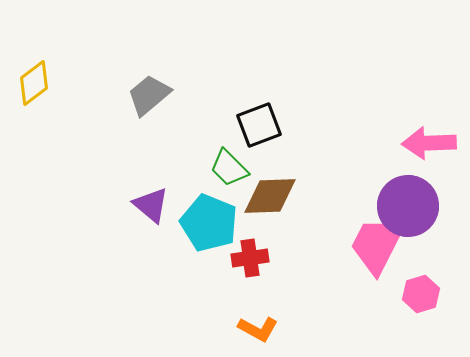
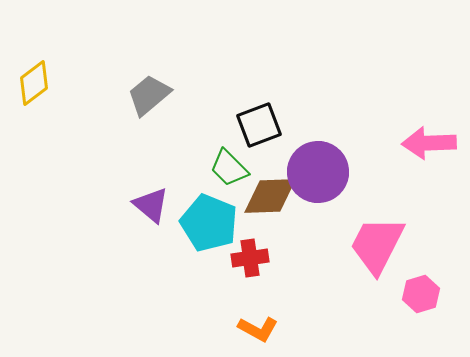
purple circle: moved 90 px left, 34 px up
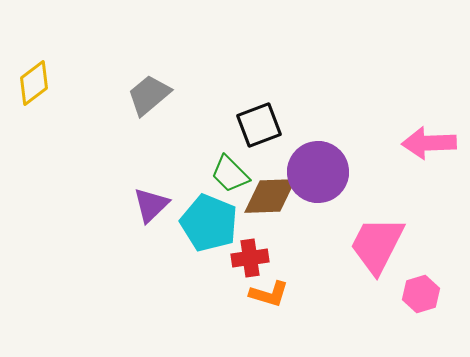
green trapezoid: moved 1 px right, 6 px down
purple triangle: rotated 36 degrees clockwise
orange L-shape: moved 11 px right, 35 px up; rotated 12 degrees counterclockwise
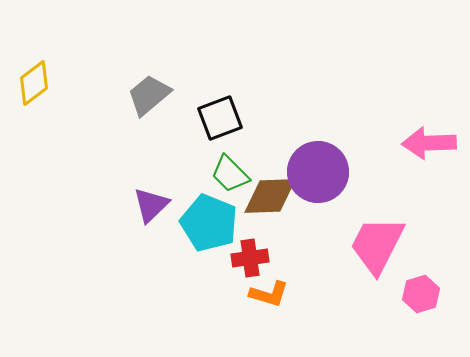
black square: moved 39 px left, 7 px up
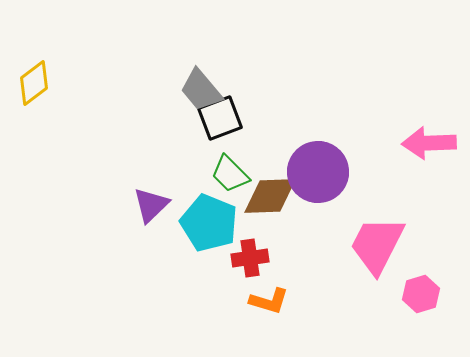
gray trapezoid: moved 52 px right, 5 px up; rotated 90 degrees counterclockwise
orange L-shape: moved 7 px down
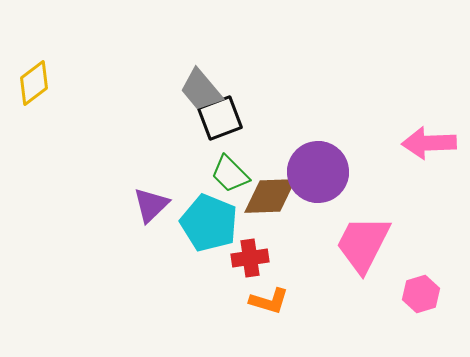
pink trapezoid: moved 14 px left, 1 px up
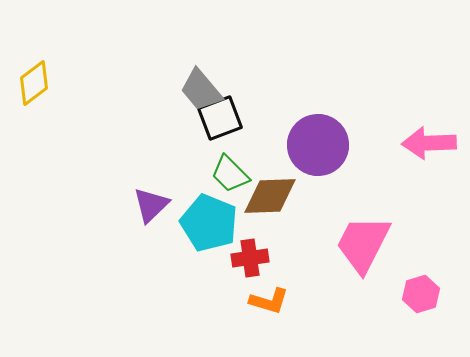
purple circle: moved 27 px up
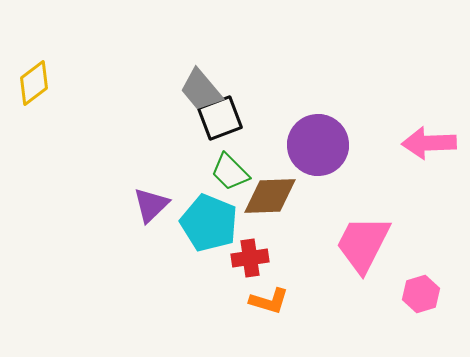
green trapezoid: moved 2 px up
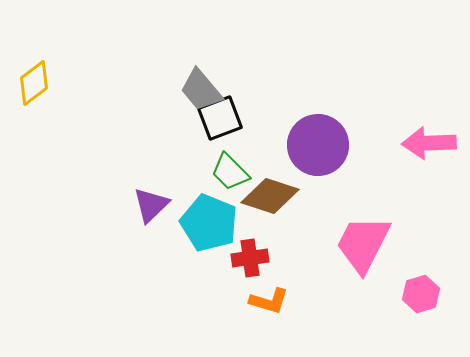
brown diamond: rotated 20 degrees clockwise
